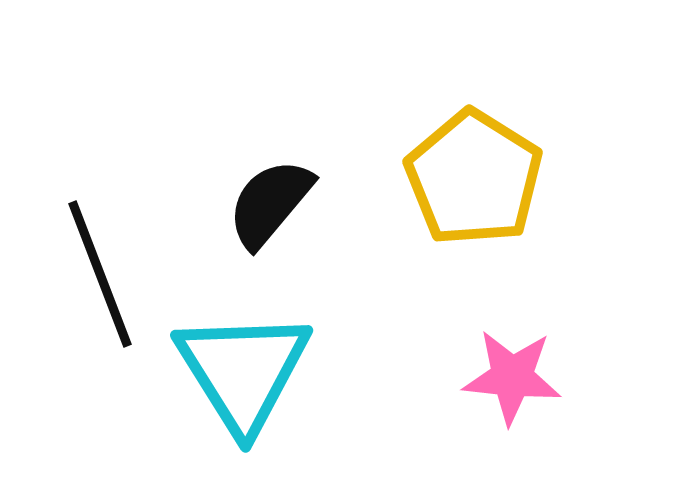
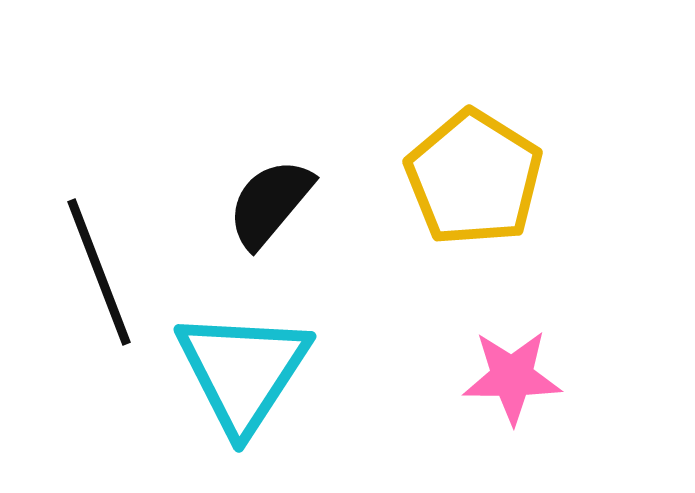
black line: moved 1 px left, 2 px up
cyan triangle: rotated 5 degrees clockwise
pink star: rotated 6 degrees counterclockwise
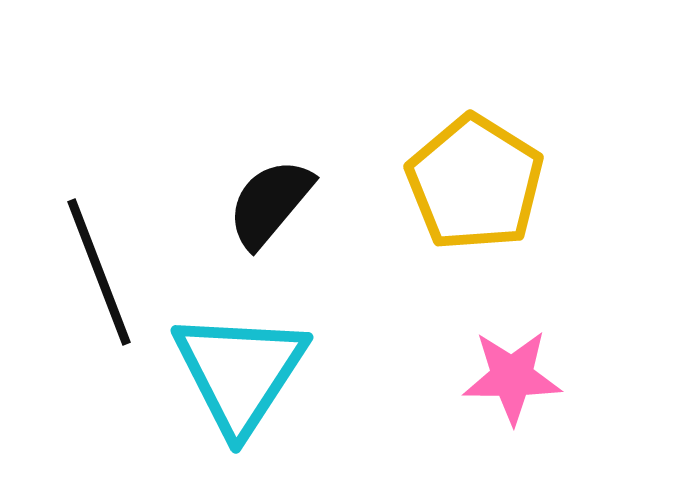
yellow pentagon: moved 1 px right, 5 px down
cyan triangle: moved 3 px left, 1 px down
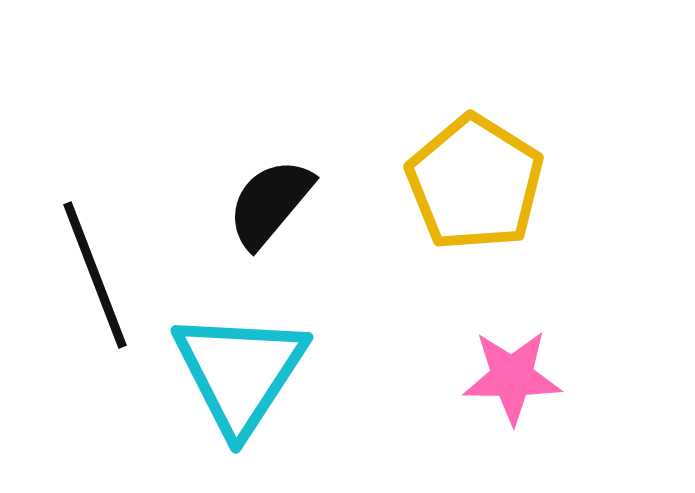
black line: moved 4 px left, 3 px down
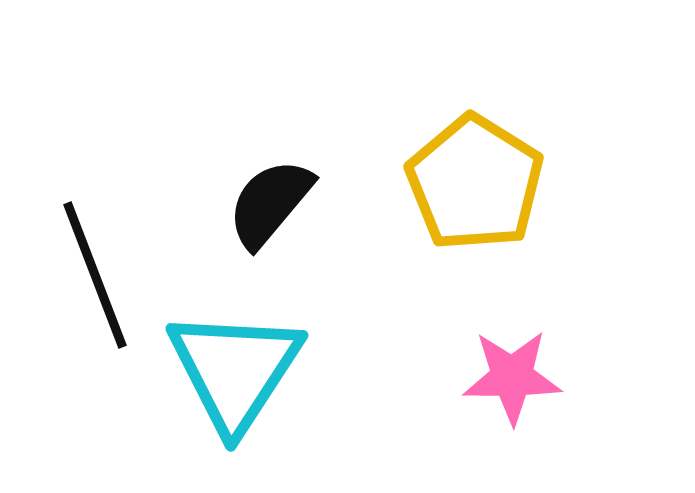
cyan triangle: moved 5 px left, 2 px up
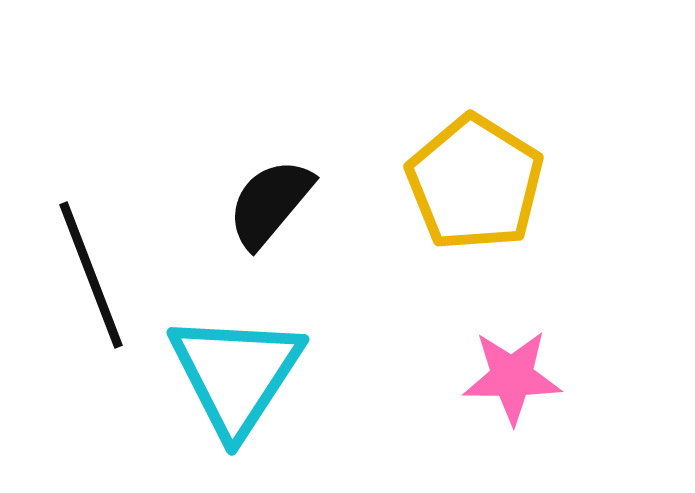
black line: moved 4 px left
cyan triangle: moved 1 px right, 4 px down
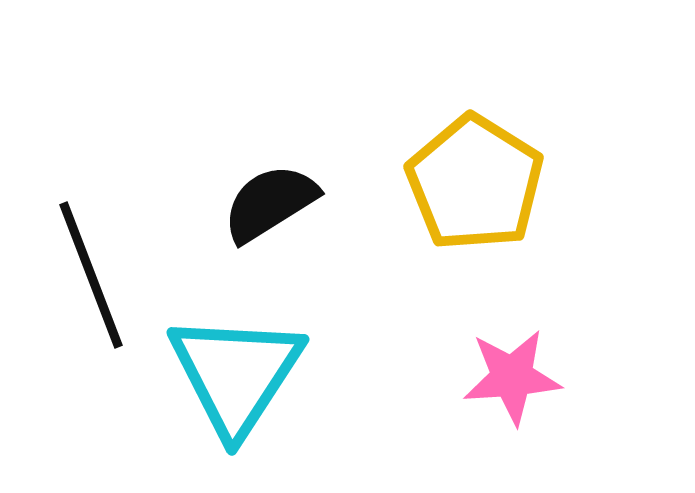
black semicircle: rotated 18 degrees clockwise
pink star: rotated 4 degrees counterclockwise
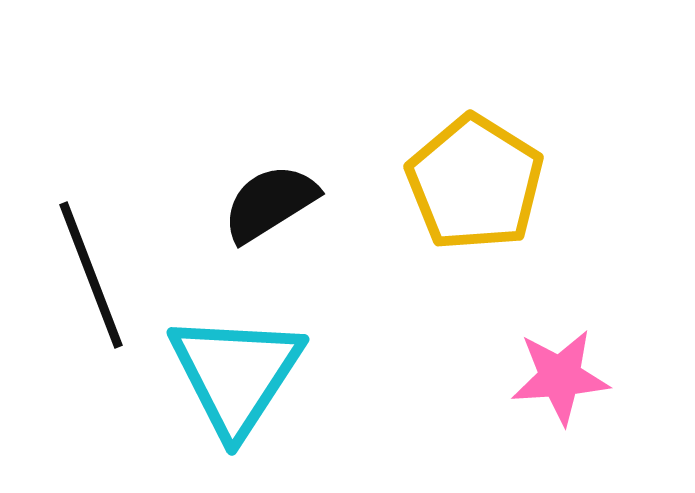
pink star: moved 48 px right
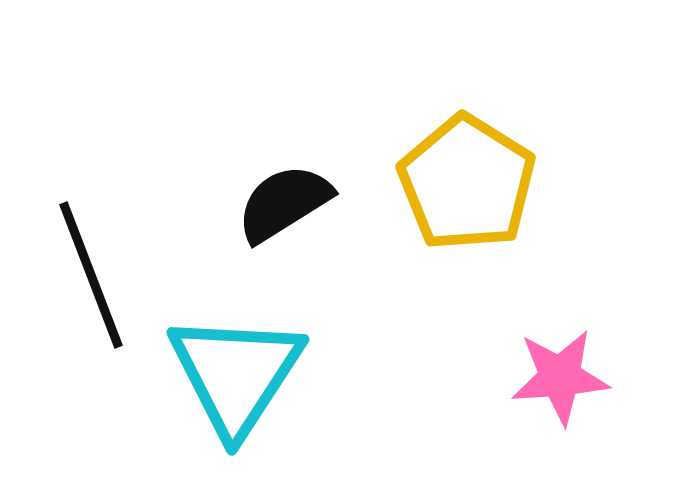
yellow pentagon: moved 8 px left
black semicircle: moved 14 px right
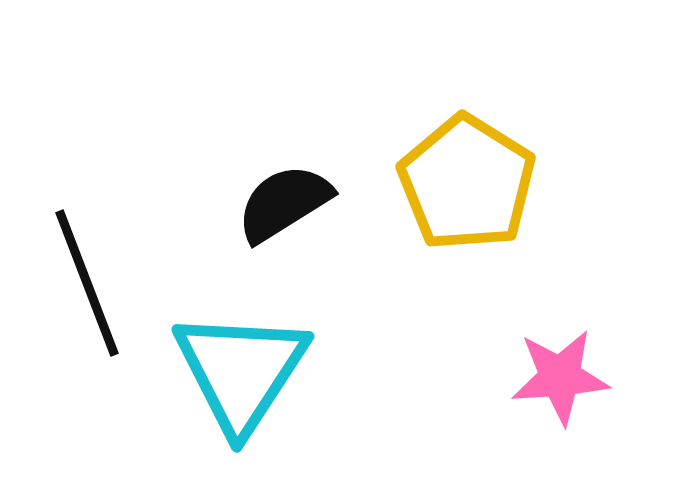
black line: moved 4 px left, 8 px down
cyan triangle: moved 5 px right, 3 px up
